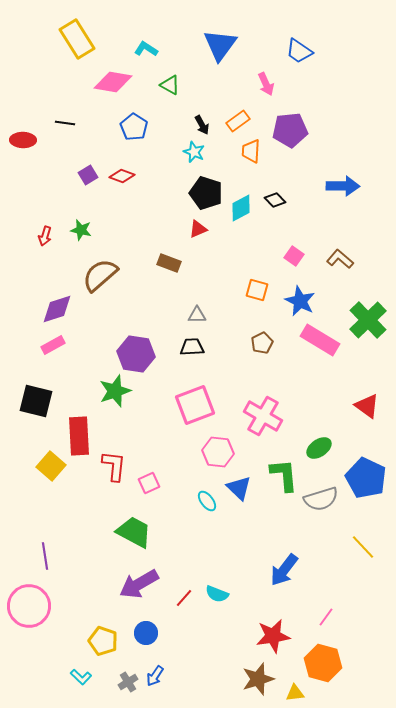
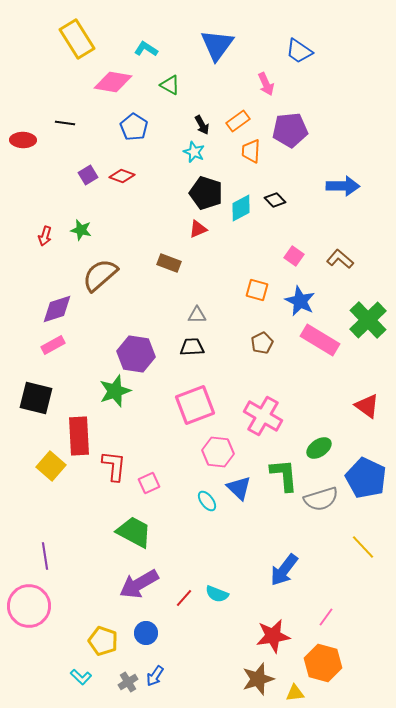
blue triangle at (220, 45): moved 3 px left
black square at (36, 401): moved 3 px up
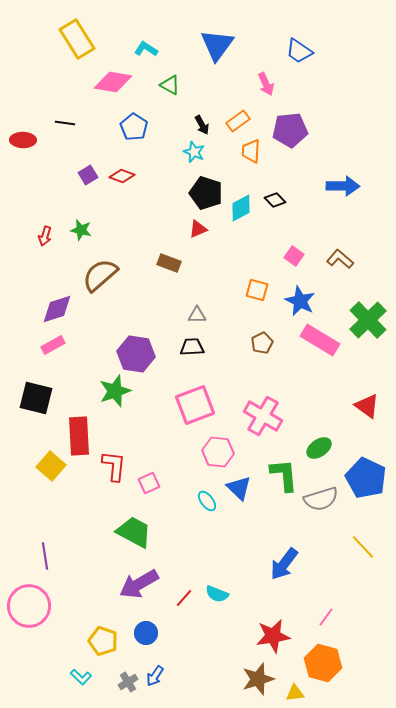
blue arrow at (284, 570): moved 6 px up
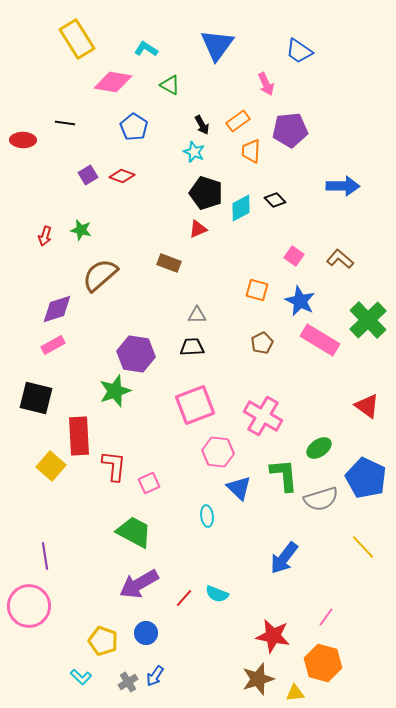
cyan ellipse at (207, 501): moved 15 px down; rotated 30 degrees clockwise
blue arrow at (284, 564): moved 6 px up
red star at (273, 636): rotated 20 degrees clockwise
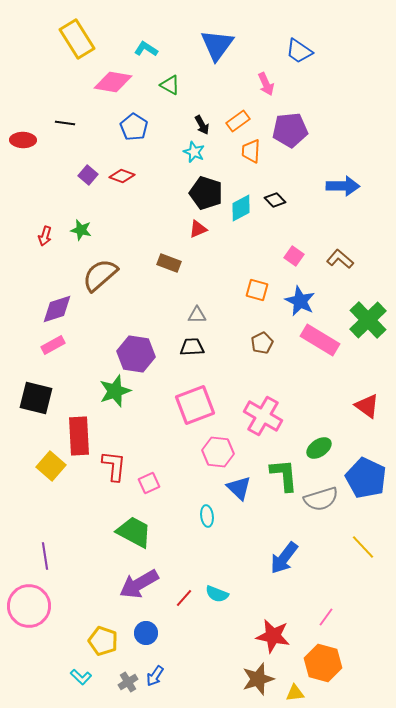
purple square at (88, 175): rotated 18 degrees counterclockwise
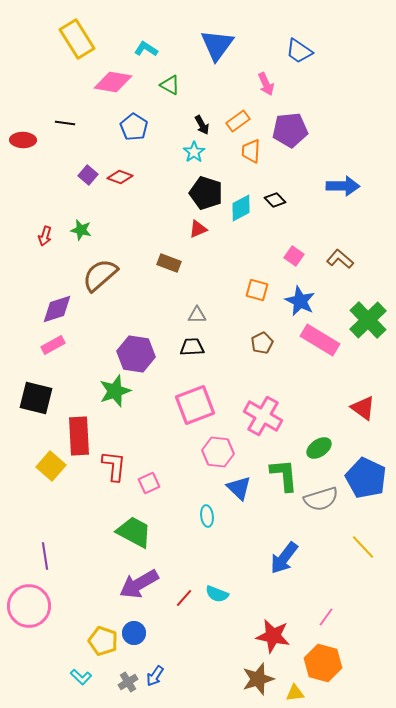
cyan star at (194, 152): rotated 15 degrees clockwise
red diamond at (122, 176): moved 2 px left, 1 px down
red triangle at (367, 406): moved 4 px left, 2 px down
blue circle at (146, 633): moved 12 px left
